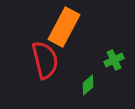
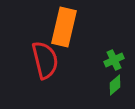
orange rectangle: rotated 15 degrees counterclockwise
green diamond: moved 27 px right
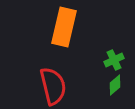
red semicircle: moved 8 px right, 26 px down
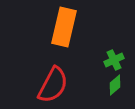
red semicircle: moved 1 px up; rotated 42 degrees clockwise
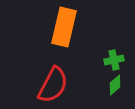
green cross: rotated 12 degrees clockwise
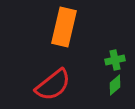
green cross: moved 1 px right
red semicircle: rotated 24 degrees clockwise
